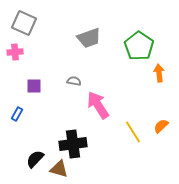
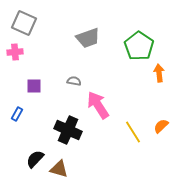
gray trapezoid: moved 1 px left
black cross: moved 5 px left, 14 px up; rotated 32 degrees clockwise
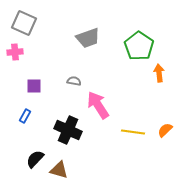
blue rectangle: moved 8 px right, 2 px down
orange semicircle: moved 4 px right, 4 px down
yellow line: rotated 50 degrees counterclockwise
brown triangle: moved 1 px down
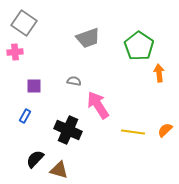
gray square: rotated 10 degrees clockwise
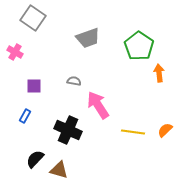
gray square: moved 9 px right, 5 px up
pink cross: rotated 35 degrees clockwise
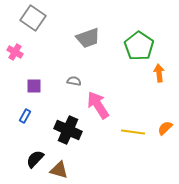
orange semicircle: moved 2 px up
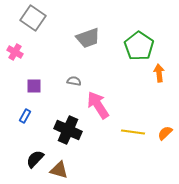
orange semicircle: moved 5 px down
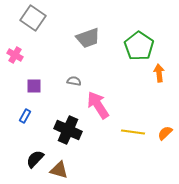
pink cross: moved 3 px down
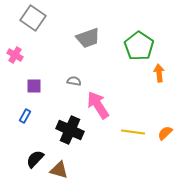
black cross: moved 2 px right
